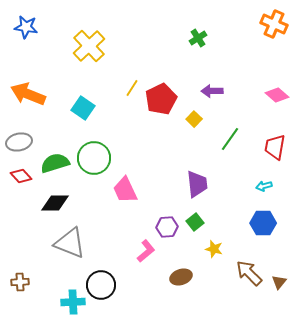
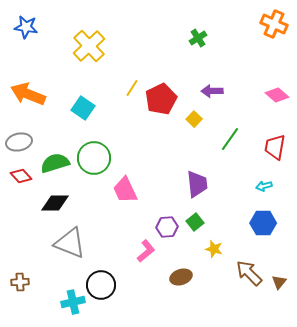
cyan cross: rotated 10 degrees counterclockwise
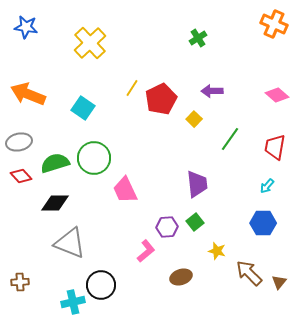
yellow cross: moved 1 px right, 3 px up
cyan arrow: moved 3 px right; rotated 35 degrees counterclockwise
yellow star: moved 3 px right, 2 px down
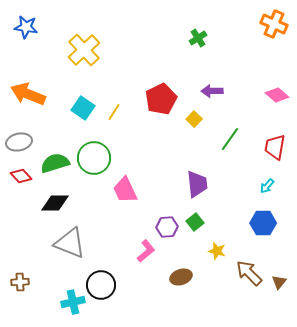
yellow cross: moved 6 px left, 7 px down
yellow line: moved 18 px left, 24 px down
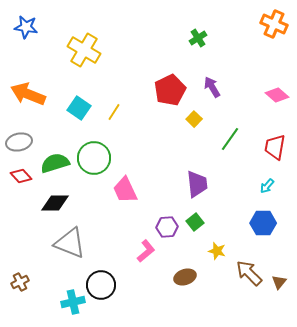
yellow cross: rotated 16 degrees counterclockwise
purple arrow: moved 4 px up; rotated 60 degrees clockwise
red pentagon: moved 9 px right, 9 px up
cyan square: moved 4 px left
brown ellipse: moved 4 px right
brown cross: rotated 24 degrees counterclockwise
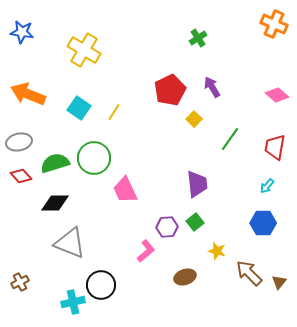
blue star: moved 4 px left, 5 px down
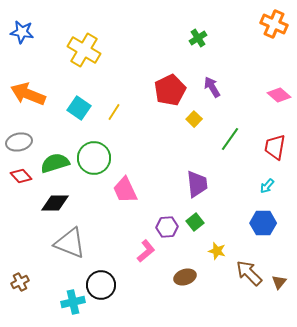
pink diamond: moved 2 px right
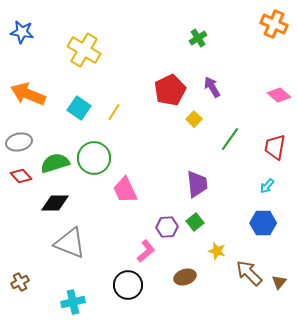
black circle: moved 27 px right
